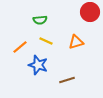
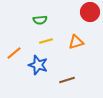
yellow line: rotated 40 degrees counterclockwise
orange line: moved 6 px left, 6 px down
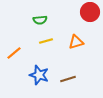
blue star: moved 1 px right, 10 px down
brown line: moved 1 px right, 1 px up
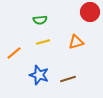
yellow line: moved 3 px left, 1 px down
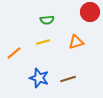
green semicircle: moved 7 px right
blue star: moved 3 px down
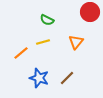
green semicircle: rotated 32 degrees clockwise
orange triangle: rotated 35 degrees counterclockwise
orange line: moved 7 px right
brown line: moved 1 px left, 1 px up; rotated 28 degrees counterclockwise
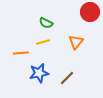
green semicircle: moved 1 px left, 3 px down
orange line: rotated 35 degrees clockwise
blue star: moved 5 px up; rotated 30 degrees counterclockwise
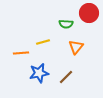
red circle: moved 1 px left, 1 px down
green semicircle: moved 20 px right, 1 px down; rotated 24 degrees counterclockwise
orange triangle: moved 5 px down
brown line: moved 1 px left, 1 px up
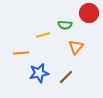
green semicircle: moved 1 px left, 1 px down
yellow line: moved 7 px up
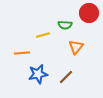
orange line: moved 1 px right
blue star: moved 1 px left, 1 px down
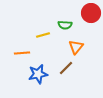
red circle: moved 2 px right
brown line: moved 9 px up
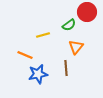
red circle: moved 4 px left, 1 px up
green semicircle: moved 4 px right; rotated 40 degrees counterclockwise
orange line: moved 3 px right, 2 px down; rotated 28 degrees clockwise
brown line: rotated 49 degrees counterclockwise
